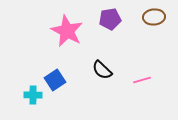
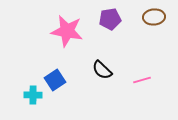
pink star: rotated 16 degrees counterclockwise
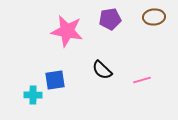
blue square: rotated 25 degrees clockwise
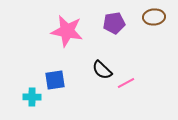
purple pentagon: moved 4 px right, 4 px down
pink line: moved 16 px left, 3 px down; rotated 12 degrees counterclockwise
cyan cross: moved 1 px left, 2 px down
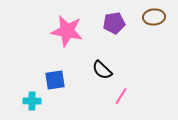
pink line: moved 5 px left, 13 px down; rotated 30 degrees counterclockwise
cyan cross: moved 4 px down
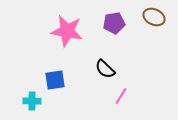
brown ellipse: rotated 30 degrees clockwise
black semicircle: moved 3 px right, 1 px up
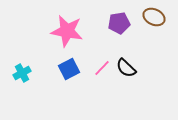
purple pentagon: moved 5 px right
black semicircle: moved 21 px right, 1 px up
blue square: moved 14 px right, 11 px up; rotated 20 degrees counterclockwise
pink line: moved 19 px left, 28 px up; rotated 12 degrees clockwise
cyan cross: moved 10 px left, 28 px up; rotated 30 degrees counterclockwise
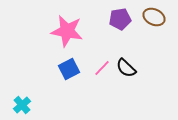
purple pentagon: moved 1 px right, 4 px up
cyan cross: moved 32 px down; rotated 12 degrees counterclockwise
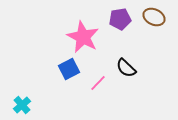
pink star: moved 16 px right, 6 px down; rotated 16 degrees clockwise
pink line: moved 4 px left, 15 px down
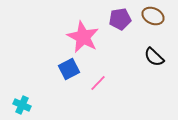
brown ellipse: moved 1 px left, 1 px up
black semicircle: moved 28 px right, 11 px up
cyan cross: rotated 24 degrees counterclockwise
